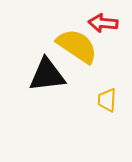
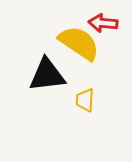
yellow semicircle: moved 2 px right, 3 px up
yellow trapezoid: moved 22 px left
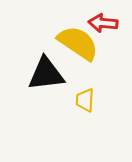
yellow semicircle: moved 1 px left
black triangle: moved 1 px left, 1 px up
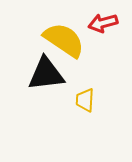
red arrow: rotated 20 degrees counterclockwise
yellow semicircle: moved 14 px left, 3 px up
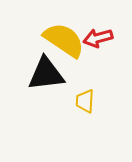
red arrow: moved 5 px left, 15 px down
yellow trapezoid: moved 1 px down
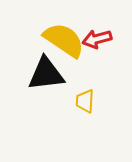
red arrow: moved 1 px left, 1 px down
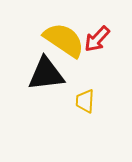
red arrow: rotated 32 degrees counterclockwise
